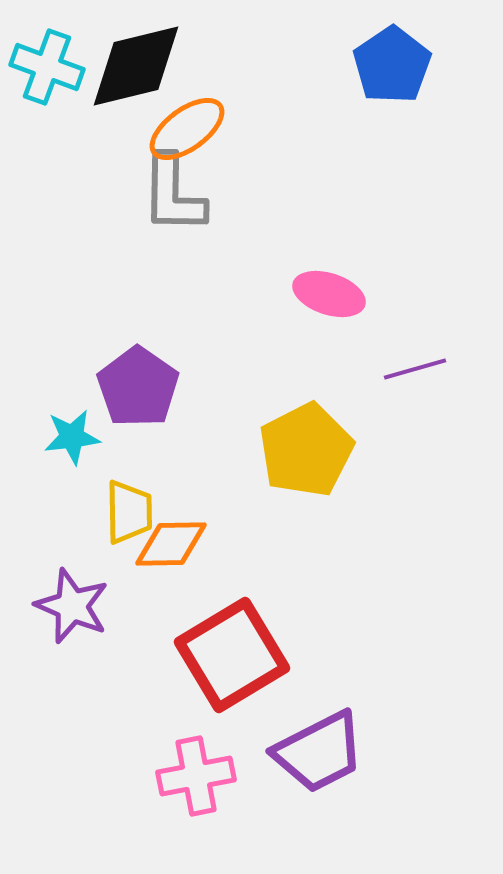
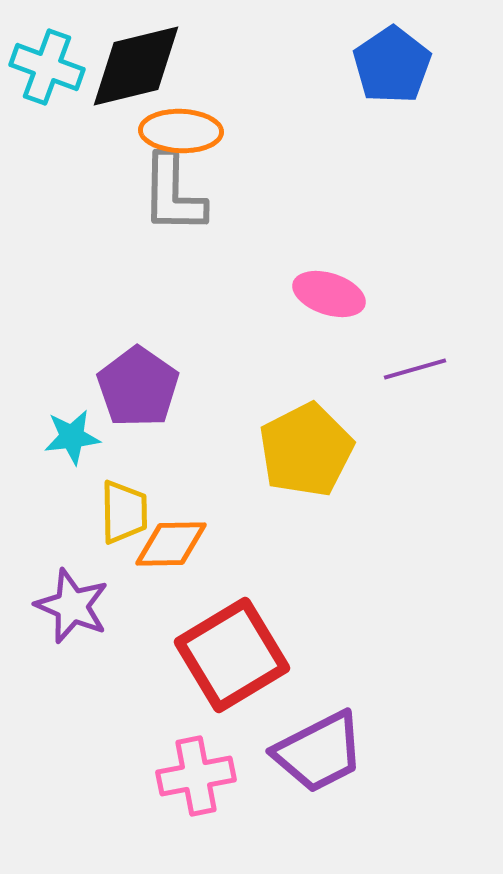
orange ellipse: moved 6 px left, 2 px down; rotated 38 degrees clockwise
yellow trapezoid: moved 5 px left
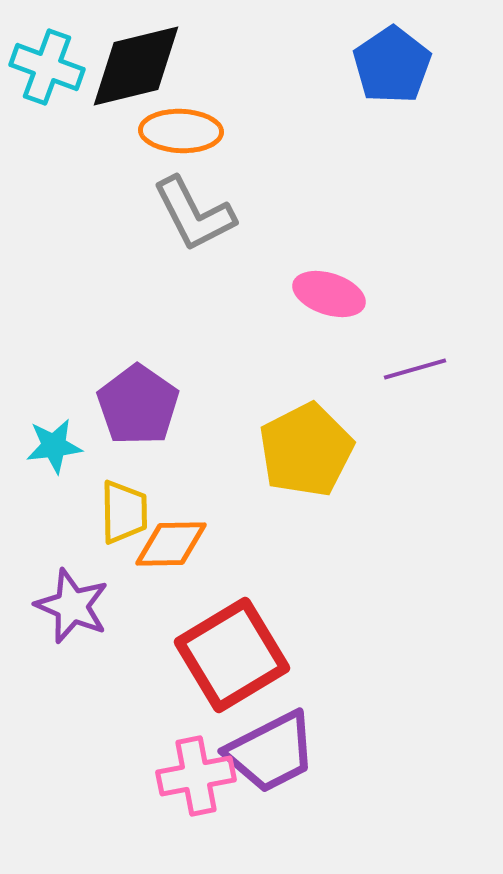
gray L-shape: moved 21 px right, 20 px down; rotated 28 degrees counterclockwise
purple pentagon: moved 18 px down
cyan star: moved 18 px left, 9 px down
purple trapezoid: moved 48 px left
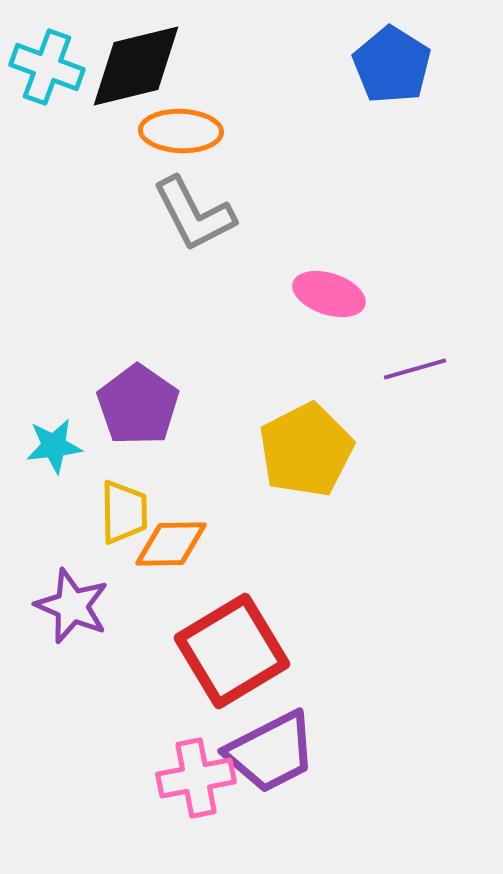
blue pentagon: rotated 6 degrees counterclockwise
red square: moved 4 px up
pink cross: moved 2 px down
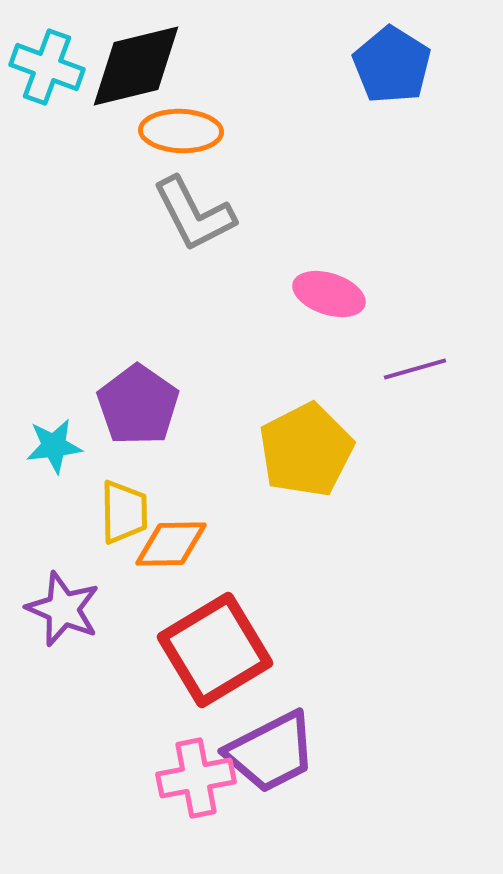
purple star: moved 9 px left, 3 px down
red square: moved 17 px left, 1 px up
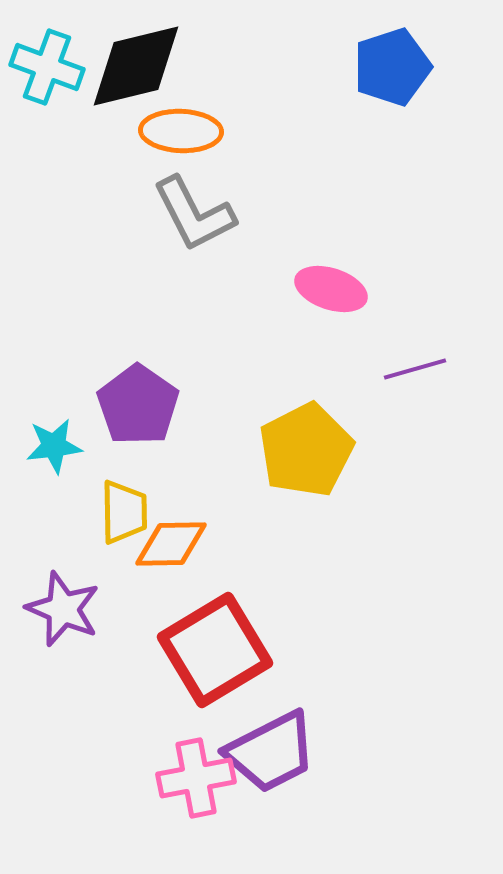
blue pentagon: moved 2 px down; rotated 22 degrees clockwise
pink ellipse: moved 2 px right, 5 px up
